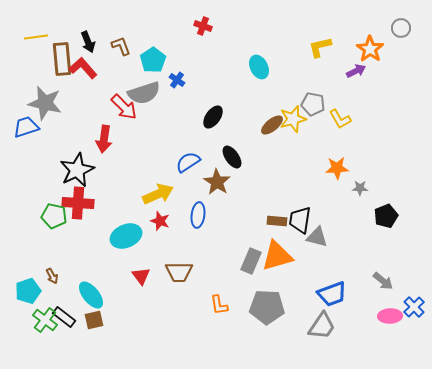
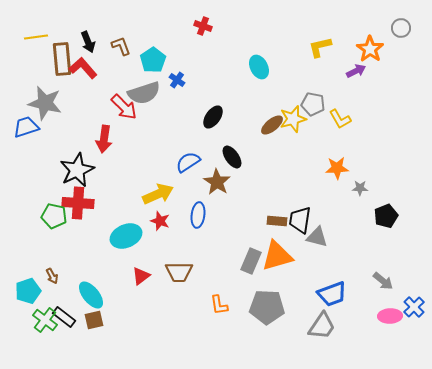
red triangle at (141, 276): rotated 30 degrees clockwise
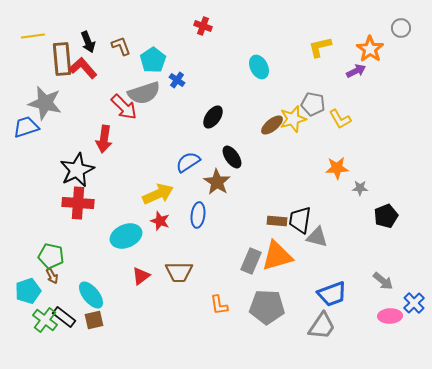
yellow line at (36, 37): moved 3 px left, 1 px up
green pentagon at (54, 216): moved 3 px left, 40 px down
blue cross at (414, 307): moved 4 px up
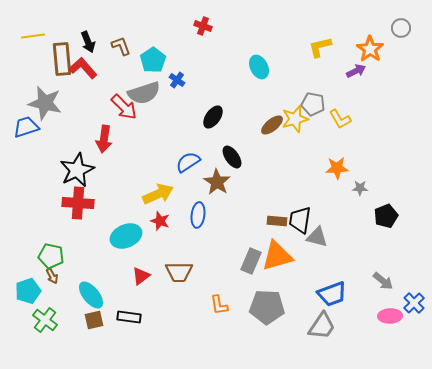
yellow star at (293, 119): moved 2 px right
black rectangle at (64, 317): moved 65 px right; rotated 30 degrees counterclockwise
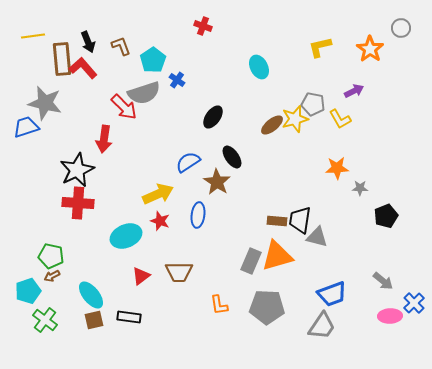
purple arrow at (356, 71): moved 2 px left, 20 px down
brown arrow at (52, 276): rotated 91 degrees clockwise
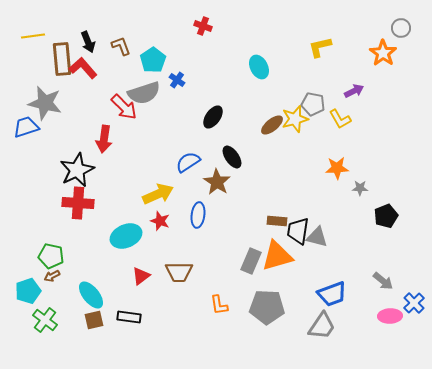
orange star at (370, 49): moved 13 px right, 4 px down
black trapezoid at (300, 220): moved 2 px left, 11 px down
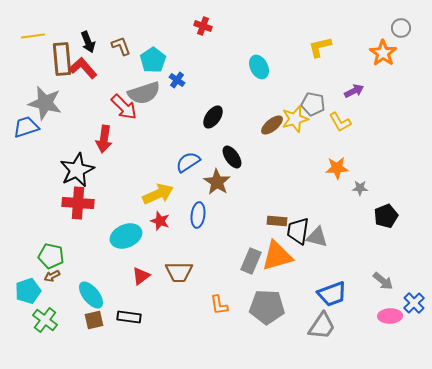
yellow L-shape at (340, 119): moved 3 px down
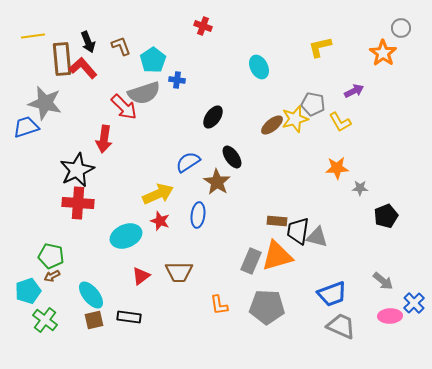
blue cross at (177, 80): rotated 28 degrees counterclockwise
gray trapezoid at (322, 326): moved 19 px right; rotated 100 degrees counterclockwise
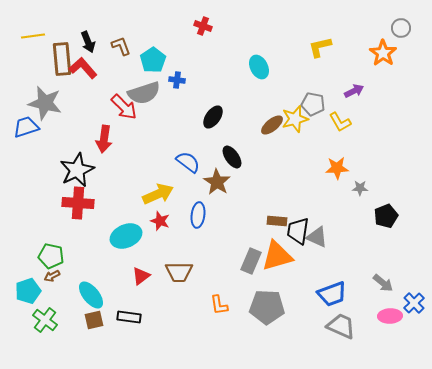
blue semicircle at (188, 162): rotated 70 degrees clockwise
gray triangle at (317, 237): rotated 10 degrees clockwise
gray arrow at (383, 281): moved 2 px down
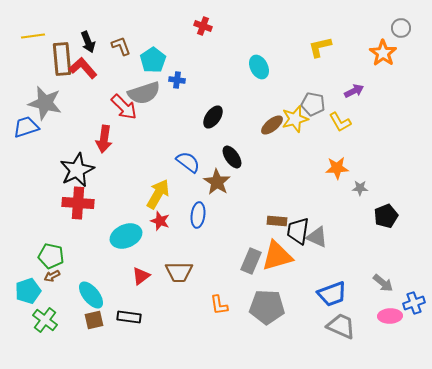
yellow arrow at (158, 194): rotated 36 degrees counterclockwise
blue cross at (414, 303): rotated 25 degrees clockwise
